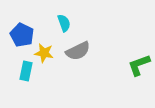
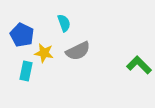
green L-shape: rotated 65 degrees clockwise
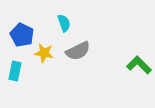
cyan rectangle: moved 11 px left
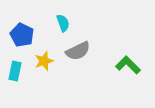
cyan semicircle: moved 1 px left
yellow star: moved 8 px down; rotated 30 degrees counterclockwise
green L-shape: moved 11 px left
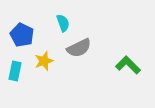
gray semicircle: moved 1 px right, 3 px up
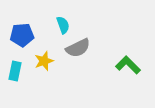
cyan semicircle: moved 2 px down
blue pentagon: rotated 30 degrees counterclockwise
gray semicircle: moved 1 px left
